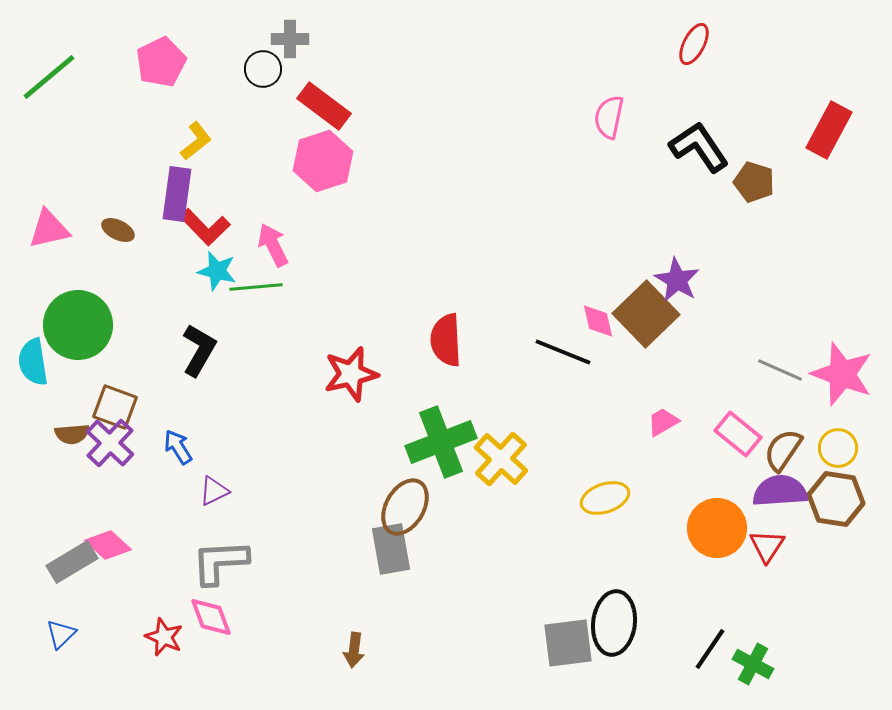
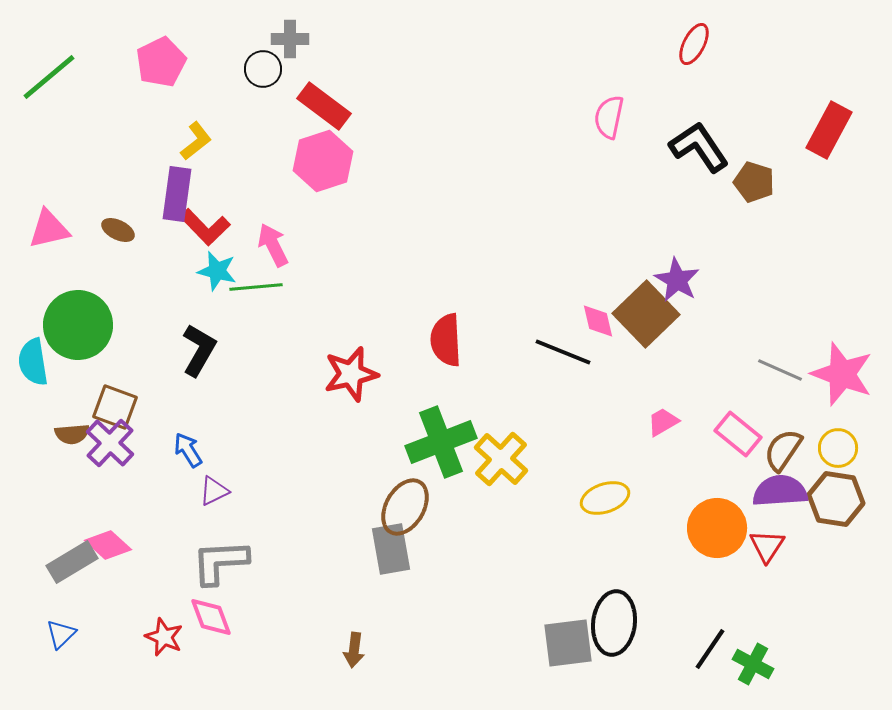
blue arrow at (178, 447): moved 10 px right, 3 px down
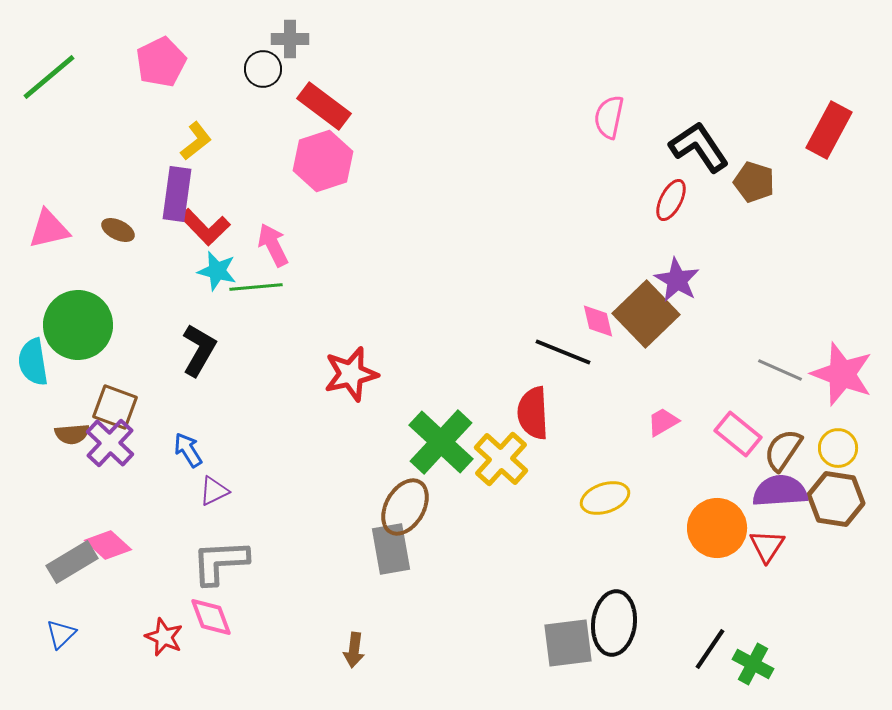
red ellipse at (694, 44): moved 23 px left, 156 px down
red semicircle at (446, 340): moved 87 px right, 73 px down
green cross at (441, 442): rotated 26 degrees counterclockwise
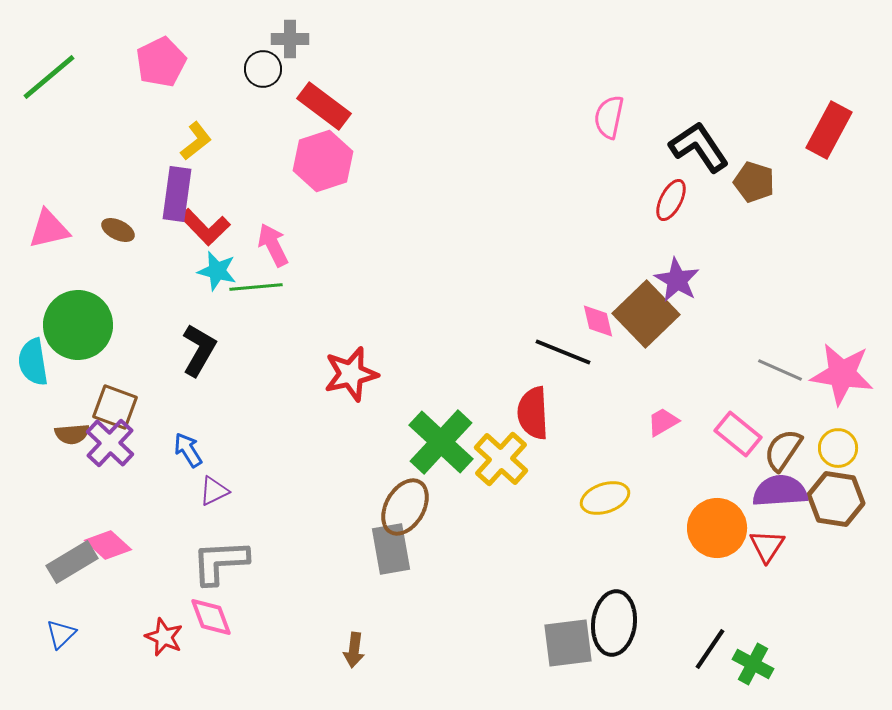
pink star at (842, 374): rotated 12 degrees counterclockwise
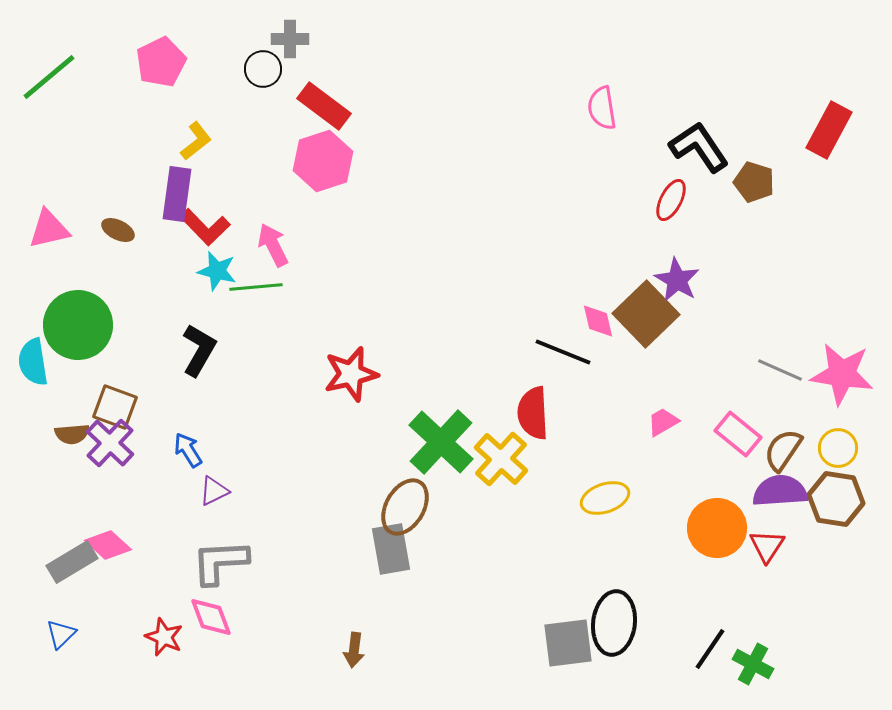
pink semicircle at (609, 117): moved 7 px left, 9 px up; rotated 21 degrees counterclockwise
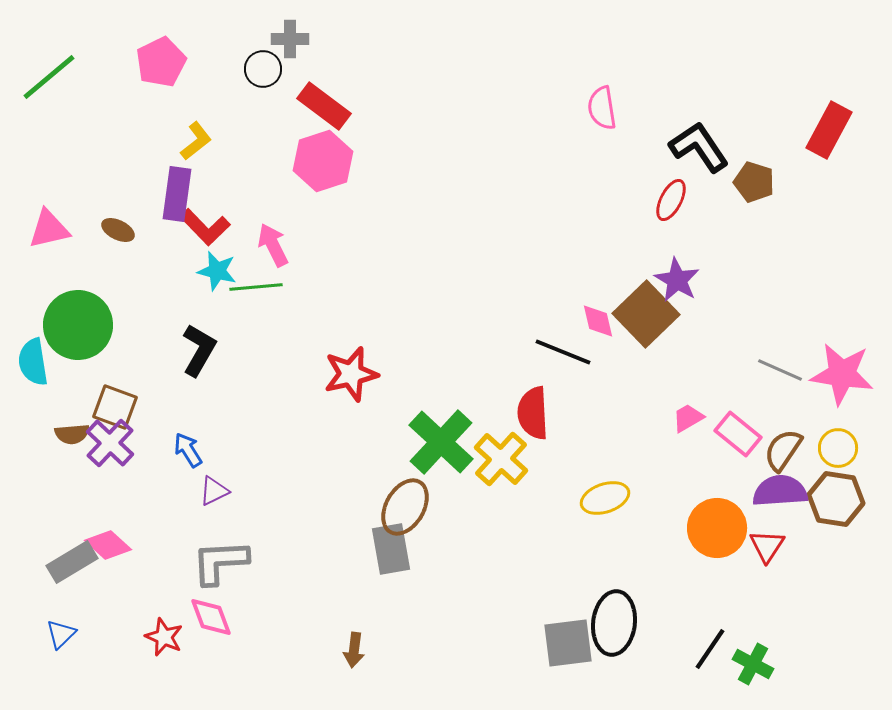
pink trapezoid at (663, 422): moved 25 px right, 4 px up
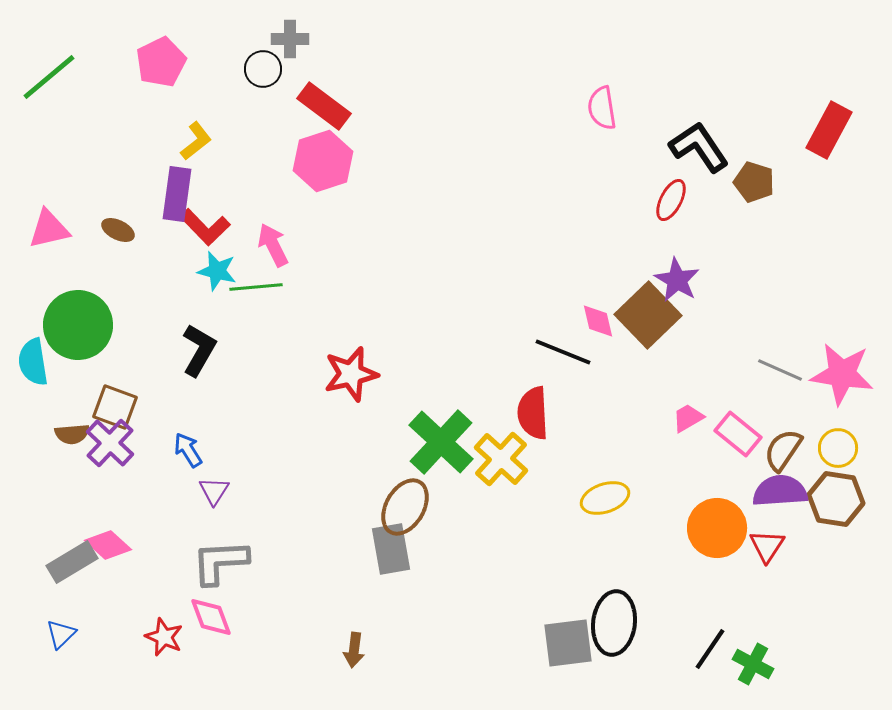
brown square at (646, 314): moved 2 px right, 1 px down
purple triangle at (214, 491): rotated 32 degrees counterclockwise
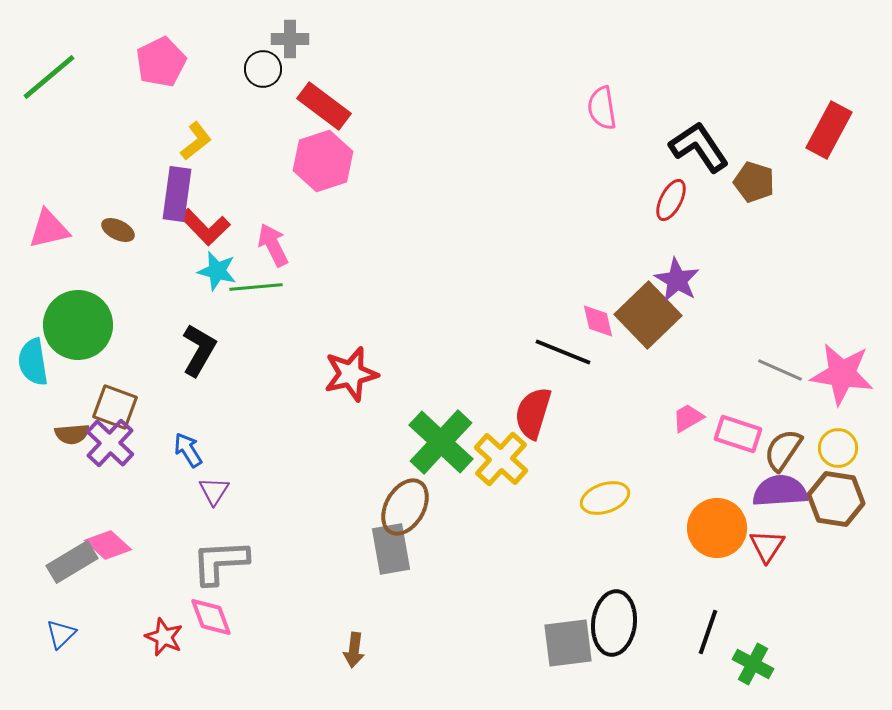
red semicircle at (533, 413): rotated 20 degrees clockwise
pink rectangle at (738, 434): rotated 21 degrees counterclockwise
black line at (710, 649): moved 2 px left, 17 px up; rotated 15 degrees counterclockwise
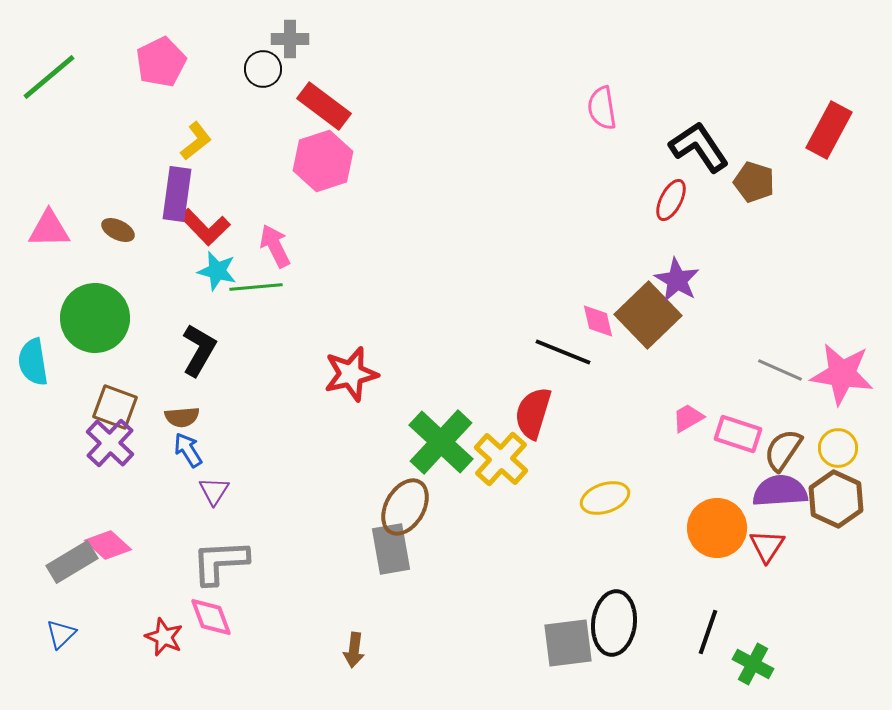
pink triangle at (49, 229): rotated 12 degrees clockwise
pink arrow at (273, 245): moved 2 px right, 1 px down
green circle at (78, 325): moved 17 px right, 7 px up
brown semicircle at (72, 434): moved 110 px right, 17 px up
brown hexagon at (836, 499): rotated 16 degrees clockwise
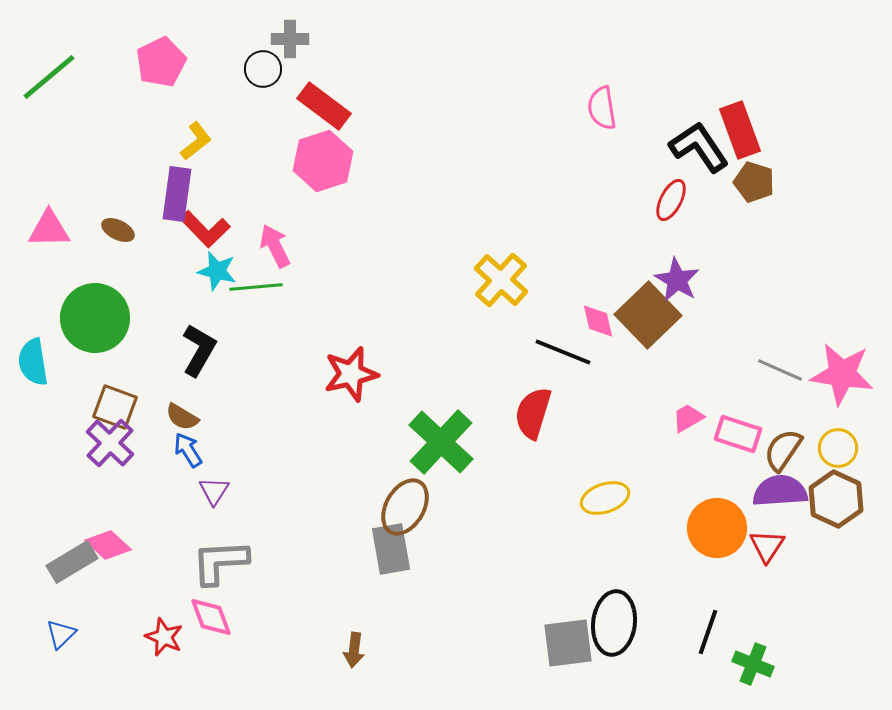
red rectangle at (829, 130): moved 89 px left; rotated 48 degrees counterclockwise
red L-shape at (205, 227): moved 2 px down
brown semicircle at (182, 417): rotated 36 degrees clockwise
yellow cross at (501, 459): moved 179 px up
green cross at (753, 664): rotated 6 degrees counterclockwise
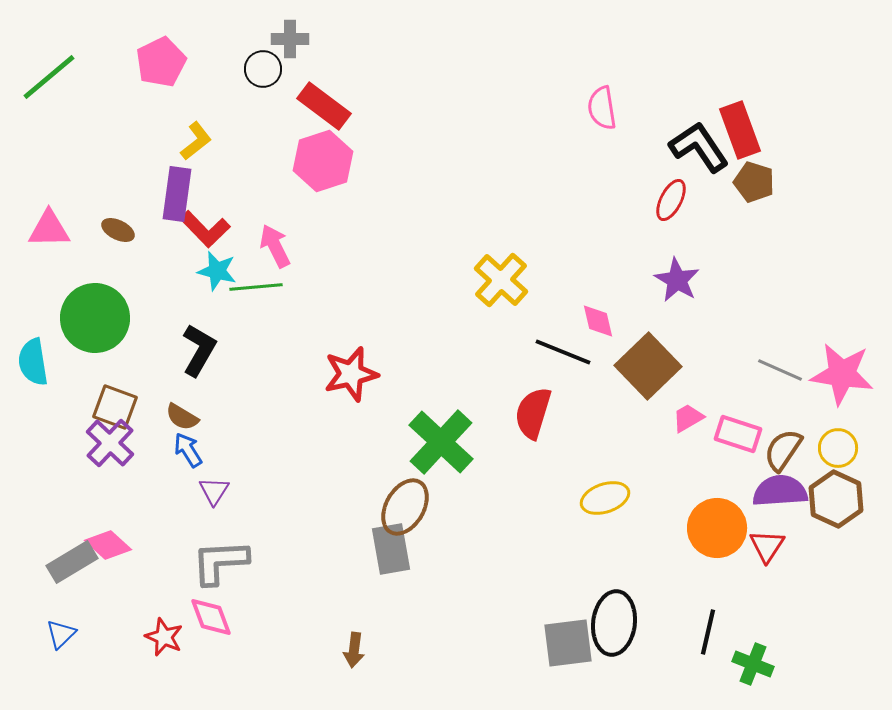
brown square at (648, 315): moved 51 px down
black line at (708, 632): rotated 6 degrees counterclockwise
